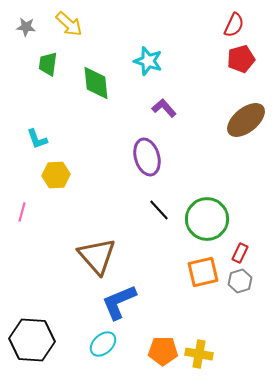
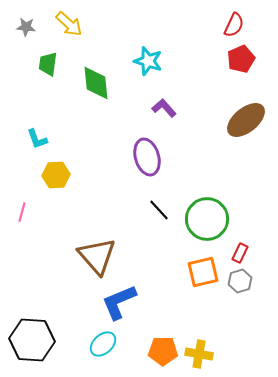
red pentagon: rotated 8 degrees counterclockwise
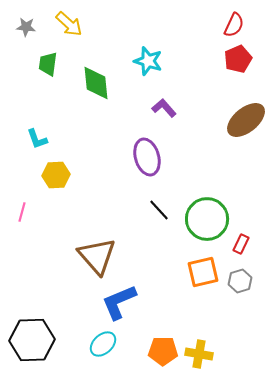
red pentagon: moved 3 px left
red rectangle: moved 1 px right, 9 px up
black hexagon: rotated 6 degrees counterclockwise
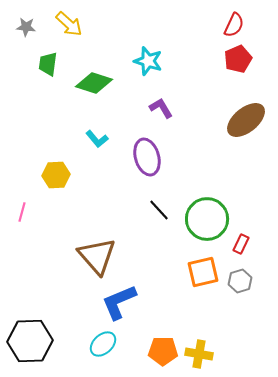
green diamond: moved 2 px left; rotated 66 degrees counterclockwise
purple L-shape: moved 3 px left; rotated 10 degrees clockwise
cyan L-shape: moved 60 px right; rotated 20 degrees counterclockwise
black hexagon: moved 2 px left, 1 px down
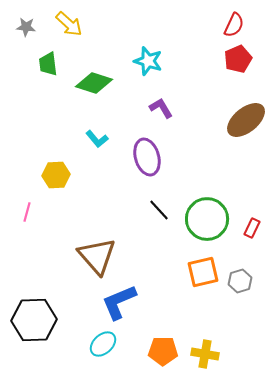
green trapezoid: rotated 15 degrees counterclockwise
pink line: moved 5 px right
red rectangle: moved 11 px right, 16 px up
black hexagon: moved 4 px right, 21 px up
yellow cross: moved 6 px right
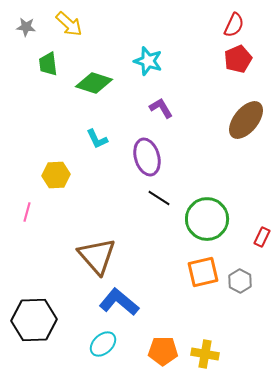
brown ellipse: rotated 12 degrees counterclockwise
cyan L-shape: rotated 15 degrees clockwise
black line: moved 12 px up; rotated 15 degrees counterclockwise
red rectangle: moved 10 px right, 9 px down
gray hexagon: rotated 15 degrees counterclockwise
blue L-shape: rotated 63 degrees clockwise
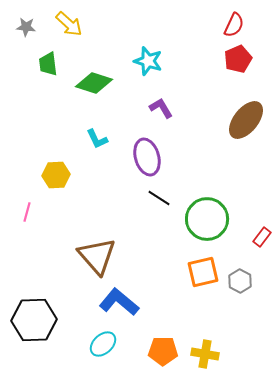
red rectangle: rotated 12 degrees clockwise
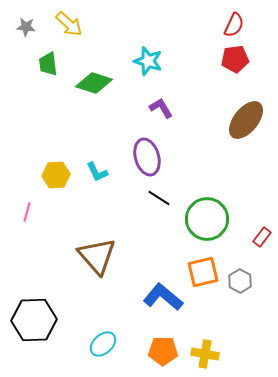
red pentagon: moved 3 px left; rotated 16 degrees clockwise
cyan L-shape: moved 33 px down
blue L-shape: moved 44 px right, 5 px up
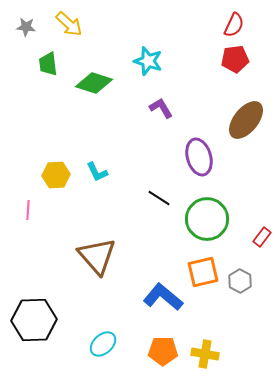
purple ellipse: moved 52 px right
pink line: moved 1 px right, 2 px up; rotated 12 degrees counterclockwise
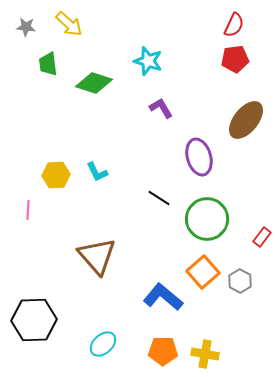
orange square: rotated 28 degrees counterclockwise
